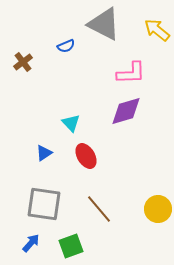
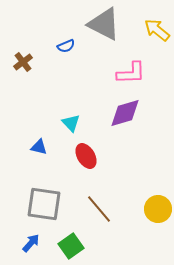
purple diamond: moved 1 px left, 2 px down
blue triangle: moved 5 px left, 6 px up; rotated 48 degrees clockwise
green square: rotated 15 degrees counterclockwise
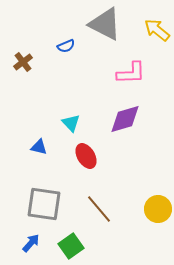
gray triangle: moved 1 px right
purple diamond: moved 6 px down
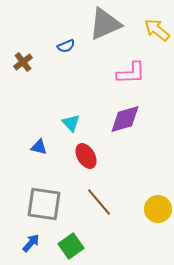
gray triangle: rotated 51 degrees counterclockwise
brown line: moved 7 px up
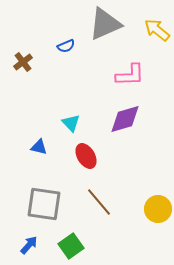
pink L-shape: moved 1 px left, 2 px down
blue arrow: moved 2 px left, 2 px down
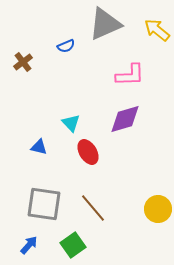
red ellipse: moved 2 px right, 4 px up
brown line: moved 6 px left, 6 px down
green square: moved 2 px right, 1 px up
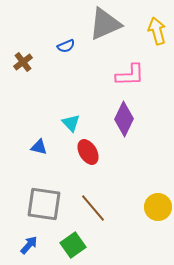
yellow arrow: moved 1 px down; rotated 36 degrees clockwise
purple diamond: moved 1 px left; rotated 48 degrees counterclockwise
yellow circle: moved 2 px up
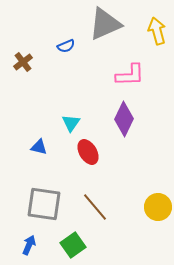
cyan triangle: rotated 18 degrees clockwise
brown line: moved 2 px right, 1 px up
blue arrow: rotated 18 degrees counterclockwise
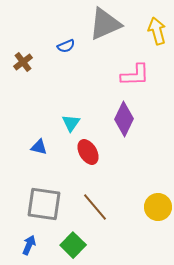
pink L-shape: moved 5 px right
green square: rotated 10 degrees counterclockwise
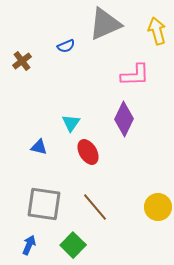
brown cross: moved 1 px left, 1 px up
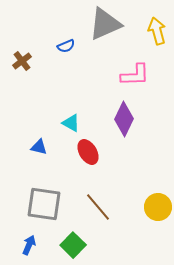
cyan triangle: rotated 36 degrees counterclockwise
brown line: moved 3 px right
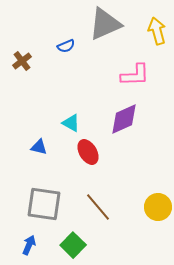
purple diamond: rotated 40 degrees clockwise
